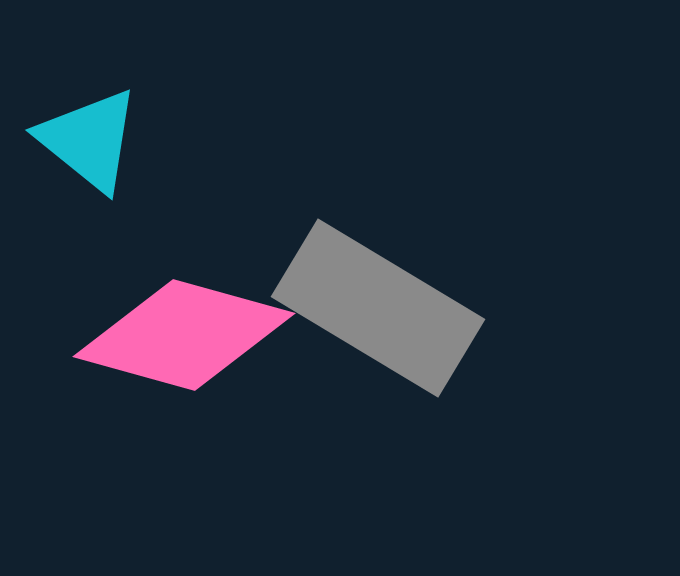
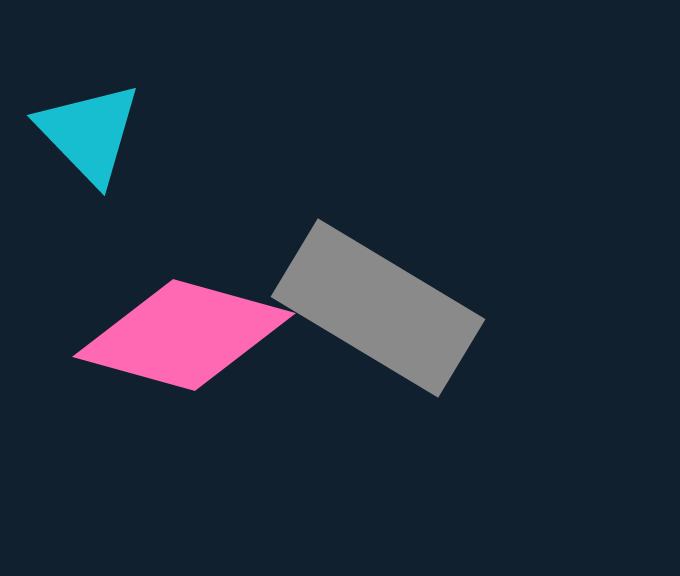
cyan triangle: moved 7 px up; rotated 7 degrees clockwise
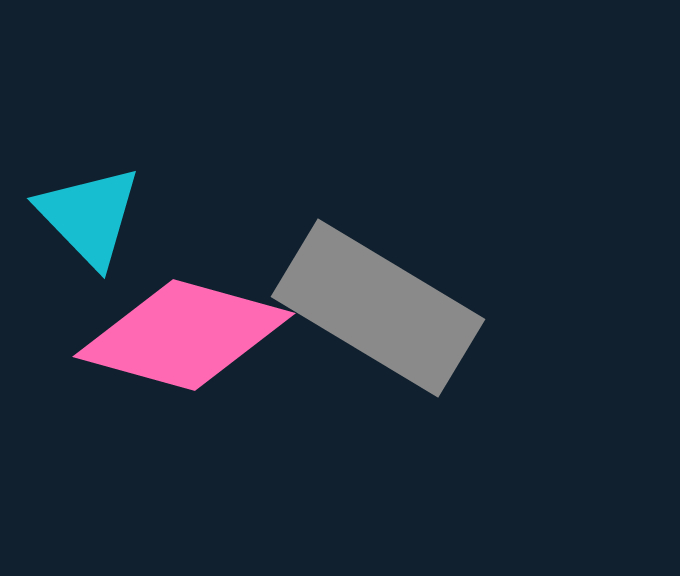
cyan triangle: moved 83 px down
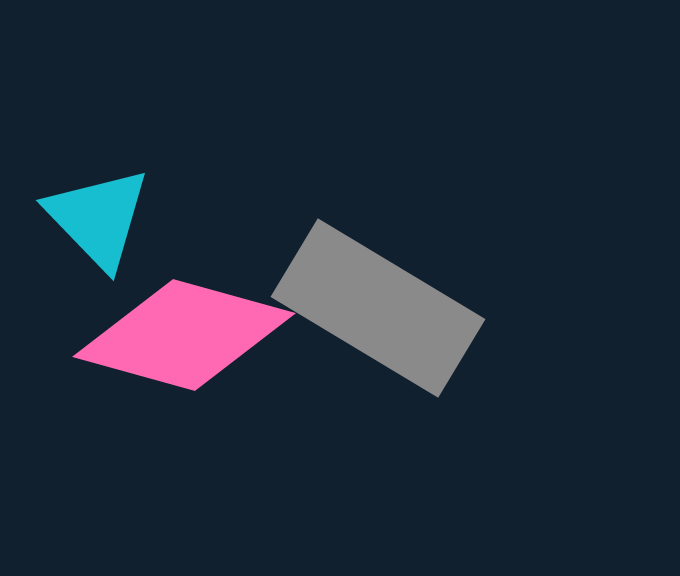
cyan triangle: moved 9 px right, 2 px down
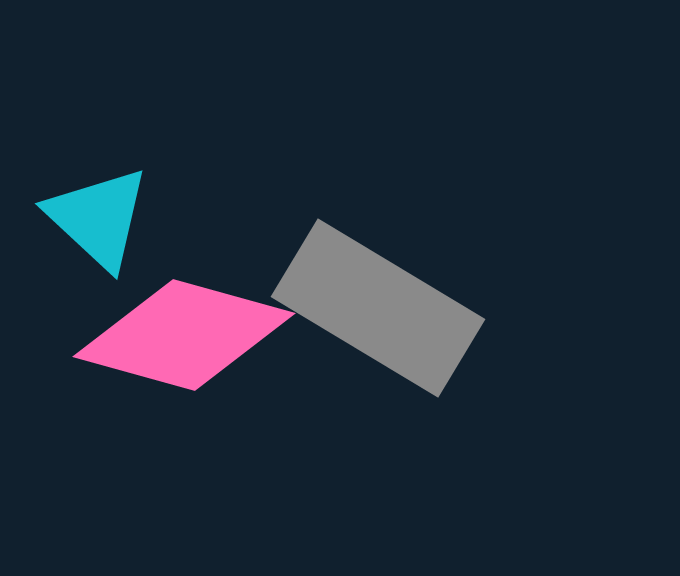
cyan triangle: rotated 3 degrees counterclockwise
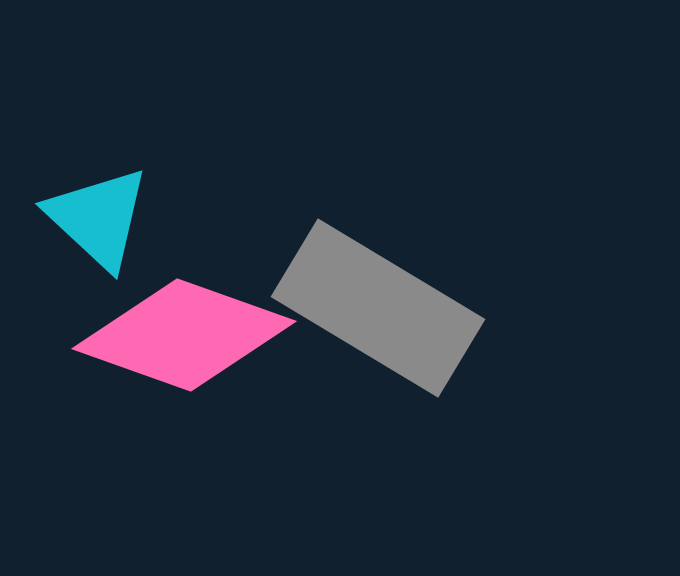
pink diamond: rotated 4 degrees clockwise
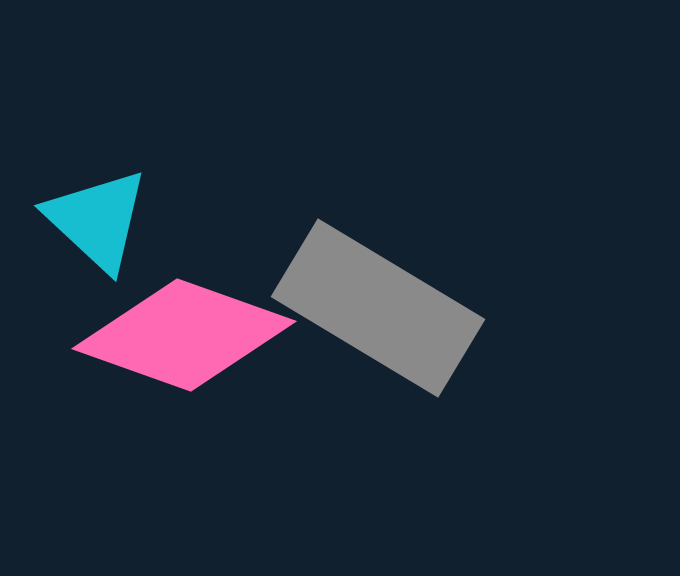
cyan triangle: moved 1 px left, 2 px down
